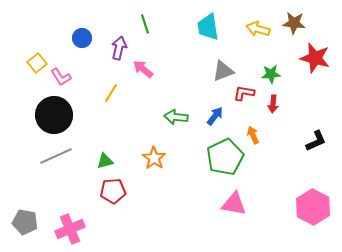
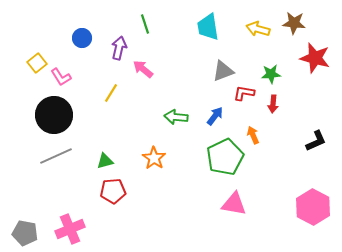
gray pentagon: moved 11 px down
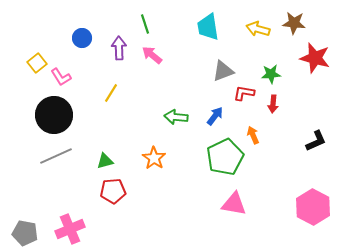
purple arrow: rotated 15 degrees counterclockwise
pink arrow: moved 9 px right, 14 px up
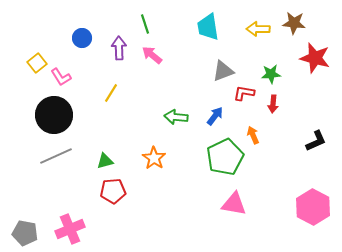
yellow arrow: rotated 15 degrees counterclockwise
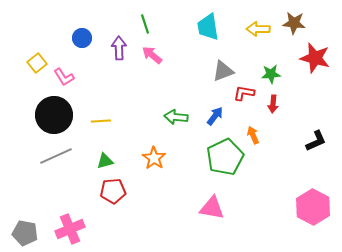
pink L-shape: moved 3 px right
yellow line: moved 10 px left, 28 px down; rotated 54 degrees clockwise
pink triangle: moved 22 px left, 4 px down
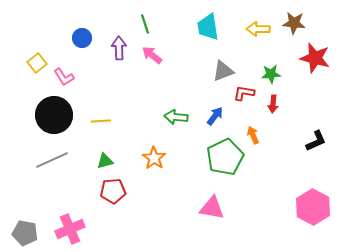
gray line: moved 4 px left, 4 px down
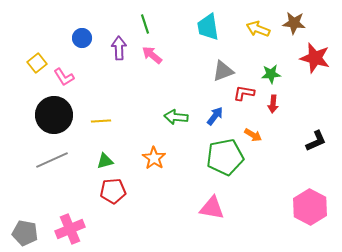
yellow arrow: rotated 20 degrees clockwise
orange arrow: rotated 144 degrees clockwise
green pentagon: rotated 15 degrees clockwise
pink hexagon: moved 3 px left
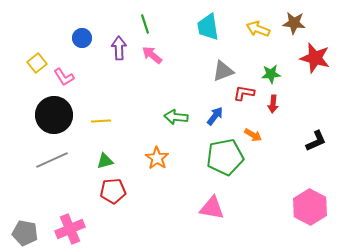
orange star: moved 3 px right
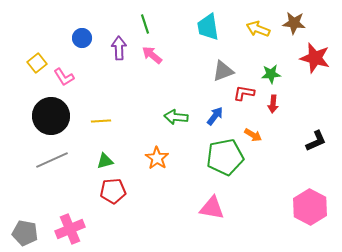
black circle: moved 3 px left, 1 px down
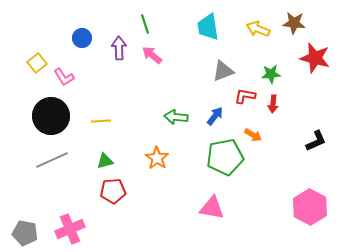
red L-shape: moved 1 px right, 3 px down
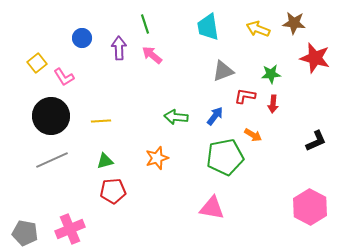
orange star: rotated 20 degrees clockwise
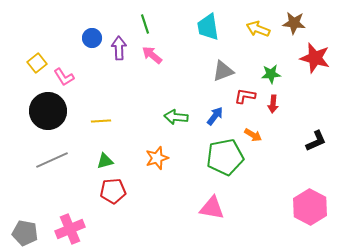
blue circle: moved 10 px right
black circle: moved 3 px left, 5 px up
